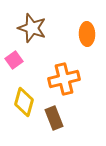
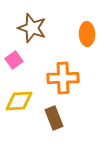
orange cross: moved 1 px left, 1 px up; rotated 12 degrees clockwise
yellow diamond: moved 5 px left, 1 px up; rotated 72 degrees clockwise
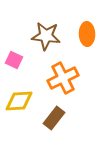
brown star: moved 14 px right, 8 px down; rotated 12 degrees counterclockwise
pink square: rotated 30 degrees counterclockwise
orange cross: rotated 24 degrees counterclockwise
brown rectangle: rotated 60 degrees clockwise
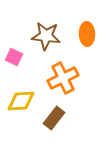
pink square: moved 3 px up
yellow diamond: moved 2 px right
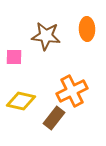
orange ellipse: moved 5 px up
pink square: rotated 24 degrees counterclockwise
orange cross: moved 9 px right, 13 px down
yellow diamond: rotated 16 degrees clockwise
